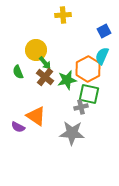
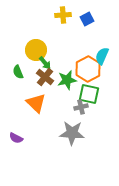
blue square: moved 17 px left, 12 px up
orange triangle: moved 13 px up; rotated 10 degrees clockwise
purple semicircle: moved 2 px left, 11 px down
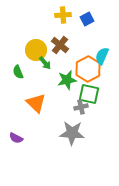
brown cross: moved 15 px right, 32 px up
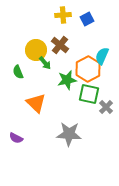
gray cross: moved 25 px right; rotated 32 degrees counterclockwise
gray star: moved 3 px left, 1 px down
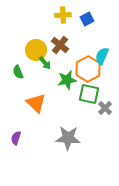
gray cross: moved 1 px left, 1 px down
gray star: moved 1 px left, 4 px down
purple semicircle: rotated 80 degrees clockwise
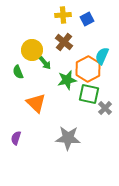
brown cross: moved 4 px right, 3 px up
yellow circle: moved 4 px left
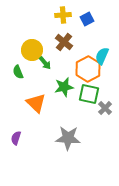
green star: moved 3 px left, 7 px down
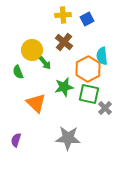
cyan semicircle: rotated 30 degrees counterclockwise
purple semicircle: moved 2 px down
